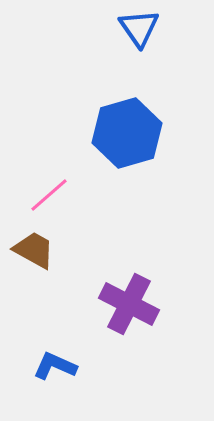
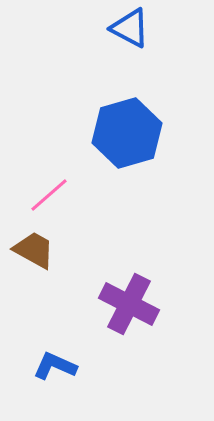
blue triangle: moved 9 px left; rotated 27 degrees counterclockwise
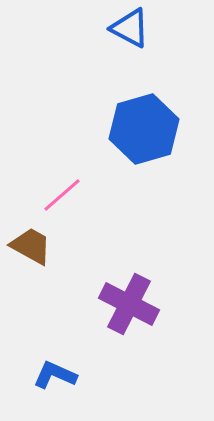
blue hexagon: moved 17 px right, 4 px up
pink line: moved 13 px right
brown trapezoid: moved 3 px left, 4 px up
blue L-shape: moved 9 px down
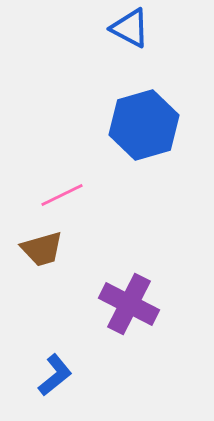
blue hexagon: moved 4 px up
pink line: rotated 15 degrees clockwise
brown trapezoid: moved 11 px right, 3 px down; rotated 135 degrees clockwise
blue L-shape: rotated 117 degrees clockwise
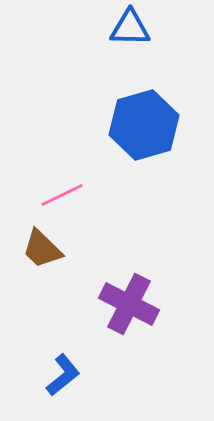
blue triangle: rotated 27 degrees counterclockwise
brown trapezoid: rotated 60 degrees clockwise
blue L-shape: moved 8 px right
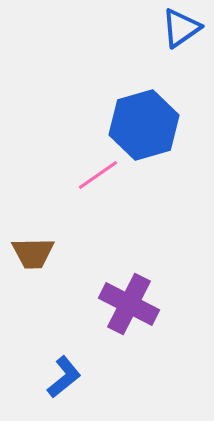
blue triangle: moved 51 px right; rotated 36 degrees counterclockwise
pink line: moved 36 px right, 20 px up; rotated 9 degrees counterclockwise
brown trapezoid: moved 9 px left, 4 px down; rotated 45 degrees counterclockwise
blue L-shape: moved 1 px right, 2 px down
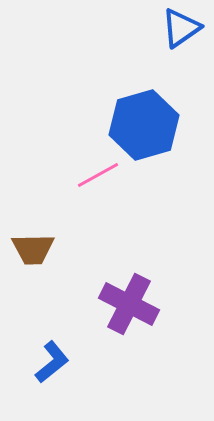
pink line: rotated 6 degrees clockwise
brown trapezoid: moved 4 px up
blue L-shape: moved 12 px left, 15 px up
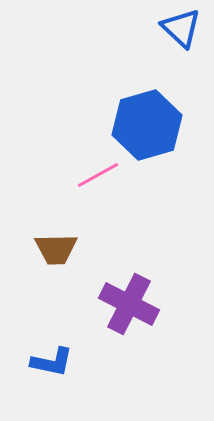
blue triangle: rotated 42 degrees counterclockwise
blue hexagon: moved 3 px right
brown trapezoid: moved 23 px right
blue L-shape: rotated 51 degrees clockwise
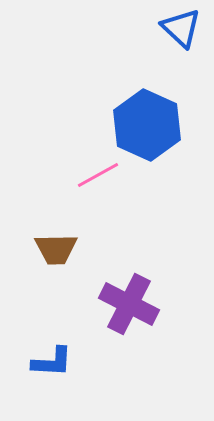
blue hexagon: rotated 20 degrees counterclockwise
blue L-shape: rotated 9 degrees counterclockwise
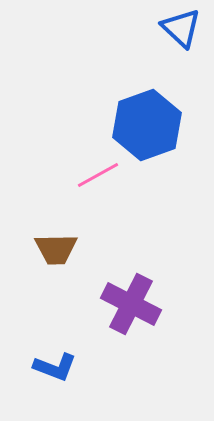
blue hexagon: rotated 16 degrees clockwise
purple cross: moved 2 px right
blue L-shape: moved 3 px right, 5 px down; rotated 18 degrees clockwise
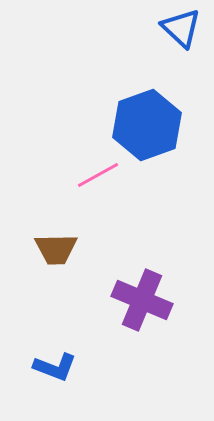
purple cross: moved 11 px right, 4 px up; rotated 4 degrees counterclockwise
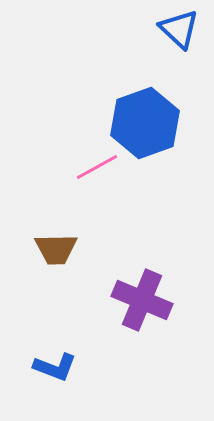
blue triangle: moved 2 px left, 1 px down
blue hexagon: moved 2 px left, 2 px up
pink line: moved 1 px left, 8 px up
